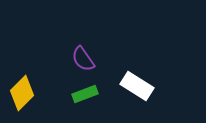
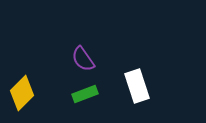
white rectangle: rotated 40 degrees clockwise
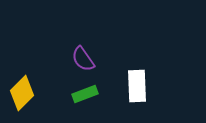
white rectangle: rotated 16 degrees clockwise
